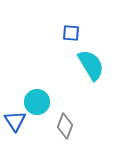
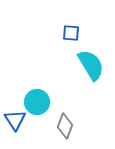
blue triangle: moved 1 px up
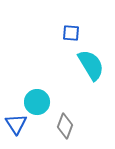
blue triangle: moved 1 px right, 4 px down
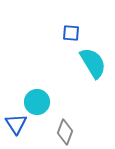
cyan semicircle: moved 2 px right, 2 px up
gray diamond: moved 6 px down
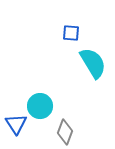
cyan circle: moved 3 px right, 4 px down
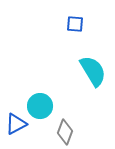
blue square: moved 4 px right, 9 px up
cyan semicircle: moved 8 px down
blue triangle: rotated 35 degrees clockwise
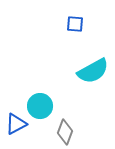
cyan semicircle: rotated 92 degrees clockwise
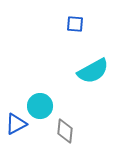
gray diamond: moved 1 px up; rotated 15 degrees counterclockwise
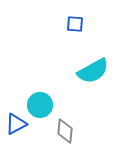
cyan circle: moved 1 px up
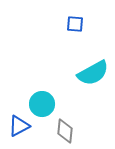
cyan semicircle: moved 2 px down
cyan circle: moved 2 px right, 1 px up
blue triangle: moved 3 px right, 2 px down
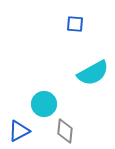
cyan circle: moved 2 px right
blue triangle: moved 5 px down
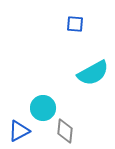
cyan circle: moved 1 px left, 4 px down
